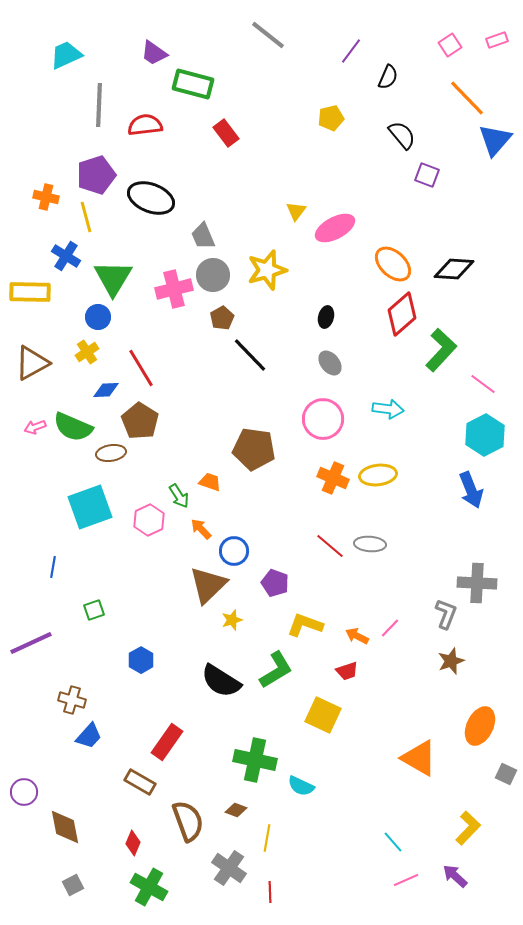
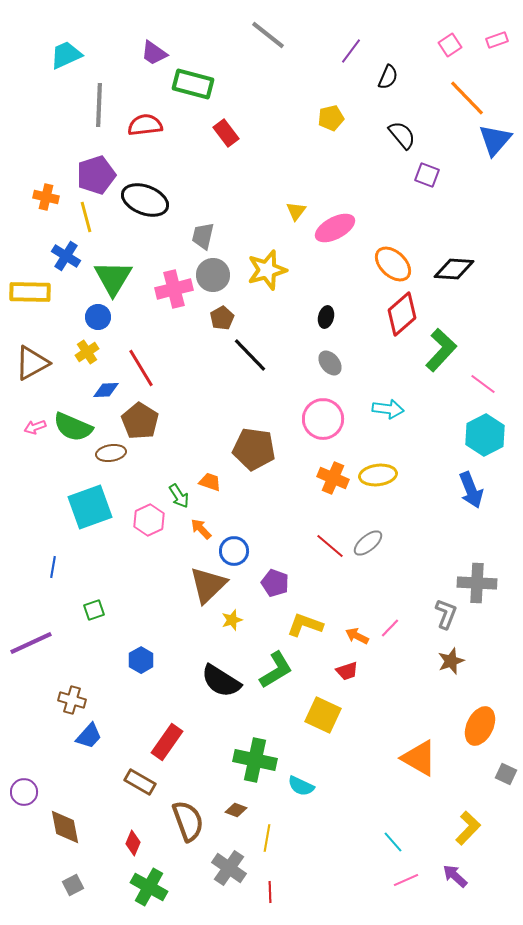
black ellipse at (151, 198): moved 6 px left, 2 px down
gray trapezoid at (203, 236): rotated 36 degrees clockwise
gray ellipse at (370, 544): moved 2 px left, 1 px up; rotated 44 degrees counterclockwise
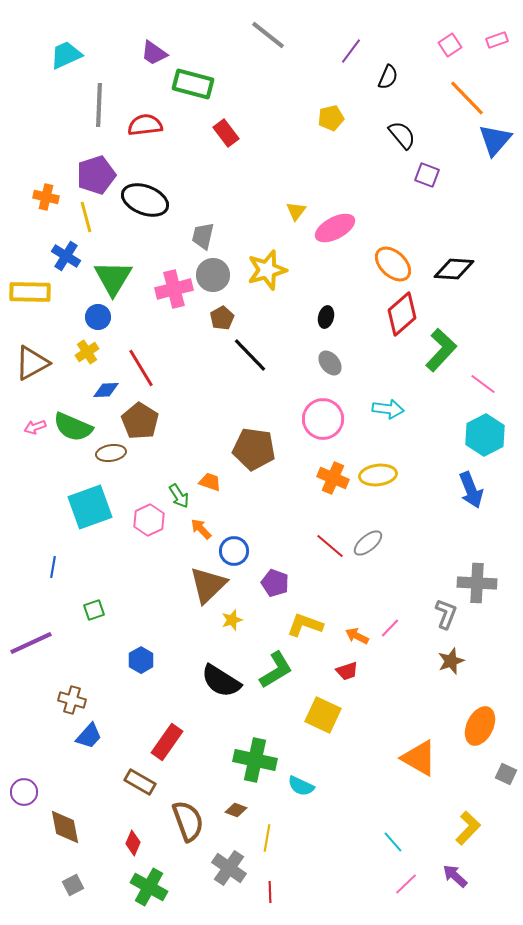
pink line at (406, 880): moved 4 px down; rotated 20 degrees counterclockwise
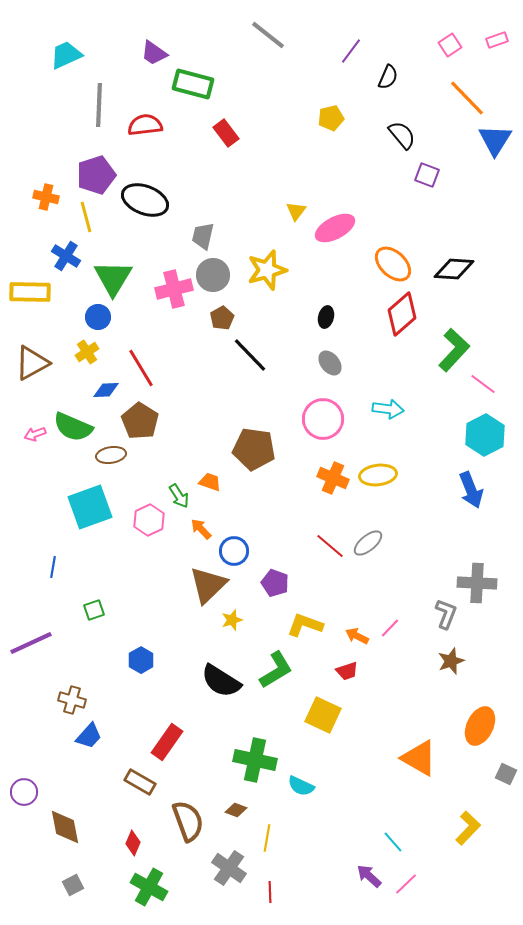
blue triangle at (495, 140): rotated 9 degrees counterclockwise
green L-shape at (441, 350): moved 13 px right
pink arrow at (35, 427): moved 7 px down
brown ellipse at (111, 453): moved 2 px down
purple arrow at (455, 876): moved 86 px left
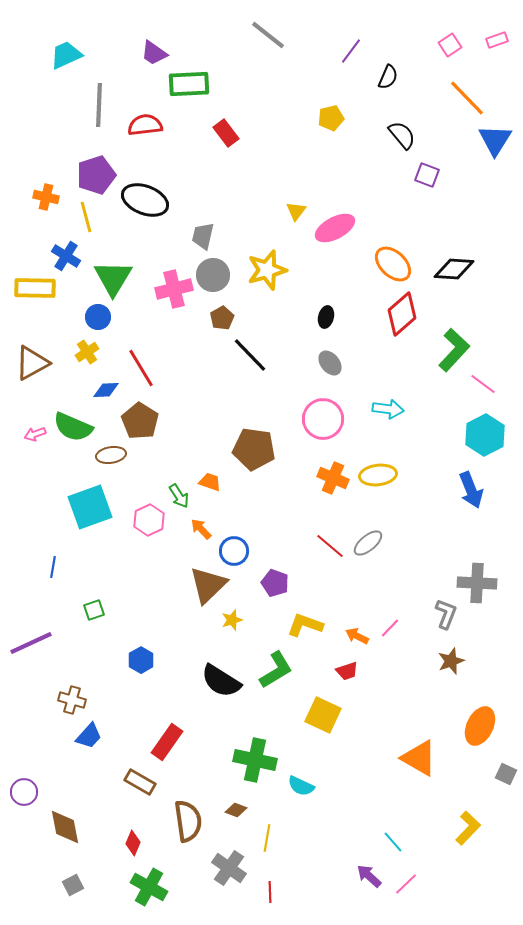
green rectangle at (193, 84): moved 4 px left; rotated 18 degrees counterclockwise
yellow rectangle at (30, 292): moved 5 px right, 4 px up
brown semicircle at (188, 821): rotated 12 degrees clockwise
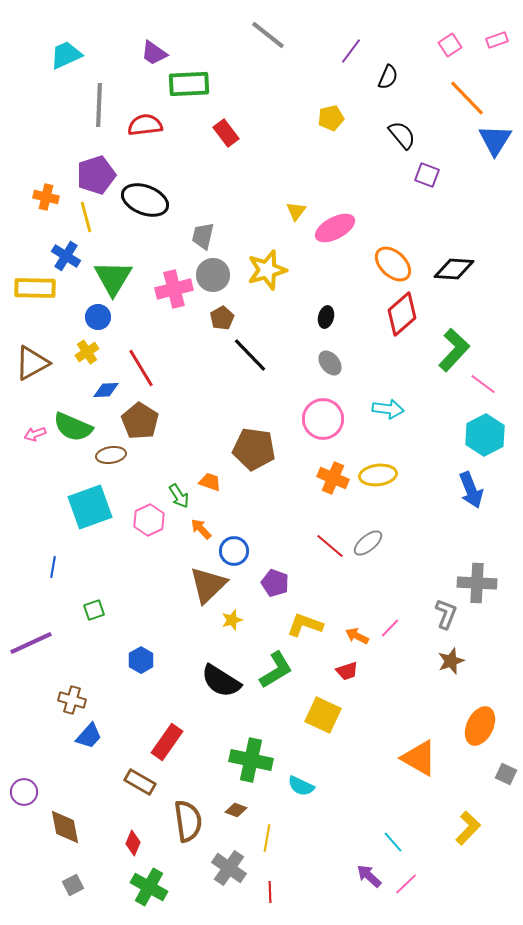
green cross at (255, 760): moved 4 px left
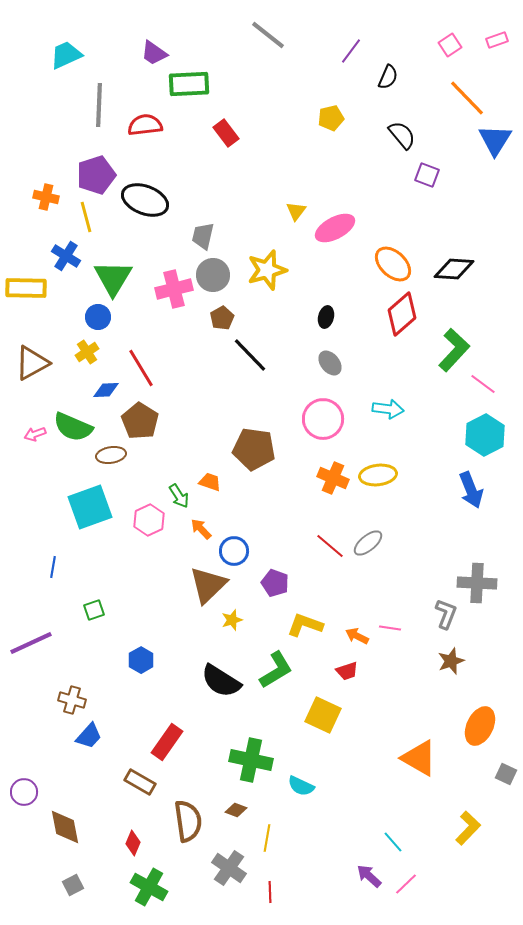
yellow rectangle at (35, 288): moved 9 px left
pink line at (390, 628): rotated 55 degrees clockwise
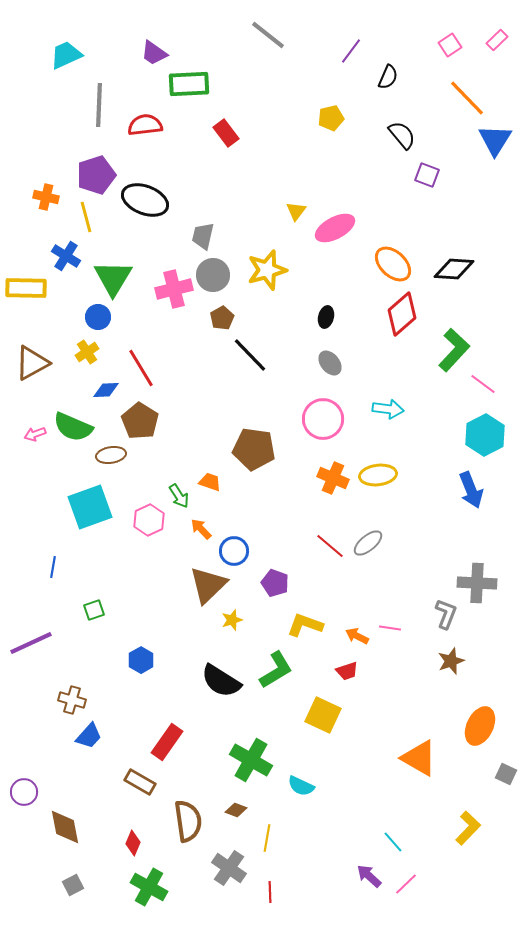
pink rectangle at (497, 40): rotated 25 degrees counterclockwise
green cross at (251, 760): rotated 18 degrees clockwise
